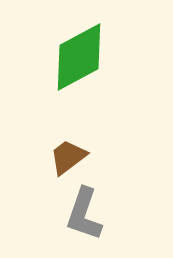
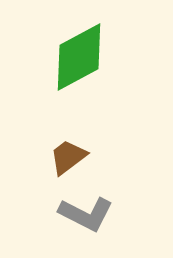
gray L-shape: moved 2 px right; rotated 82 degrees counterclockwise
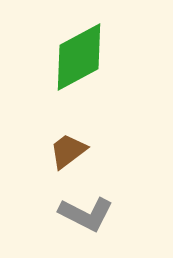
brown trapezoid: moved 6 px up
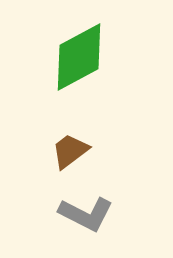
brown trapezoid: moved 2 px right
